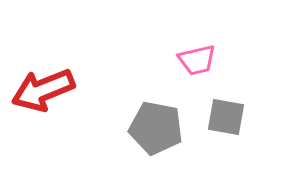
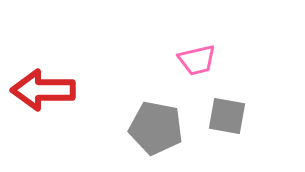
red arrow: rotated 22 degrees clockwise
gray square: moved 1 px right, 1 px up
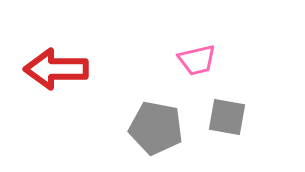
red arrow: moved 13 px right, 21 px up
gray square: moved 1 px down
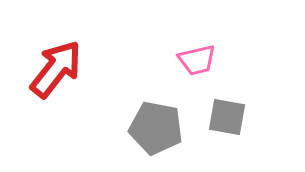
red arrow: rotated 128 degrees clockwise
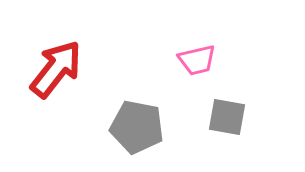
gray pentagon: moved 19 px left, 1 px up
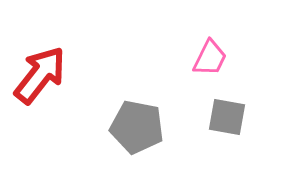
pink trapezoid: moved 13 px right, 2 px up; rotated 51 degrees counterclockwise
red arrow: moved 16 px left, 6 px down
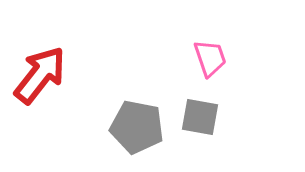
pink trapezoid: rotated 45 degrees counterclockwise
gray square: moved 27 px left
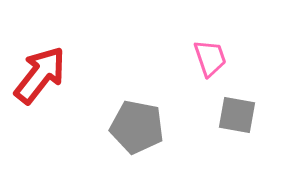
gray square: moved 37 px right, 2 px up
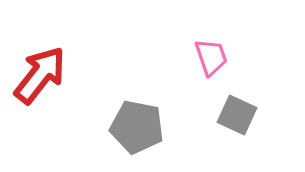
pink trapezoid: moved 1 px right, 1 px up
gray square: rotated 15 degrees clockwise
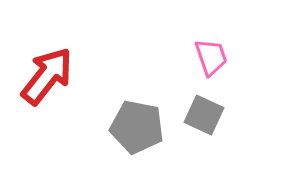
red arrow: moved 7 px right, 1 px down
gray square: moved 33 px left
